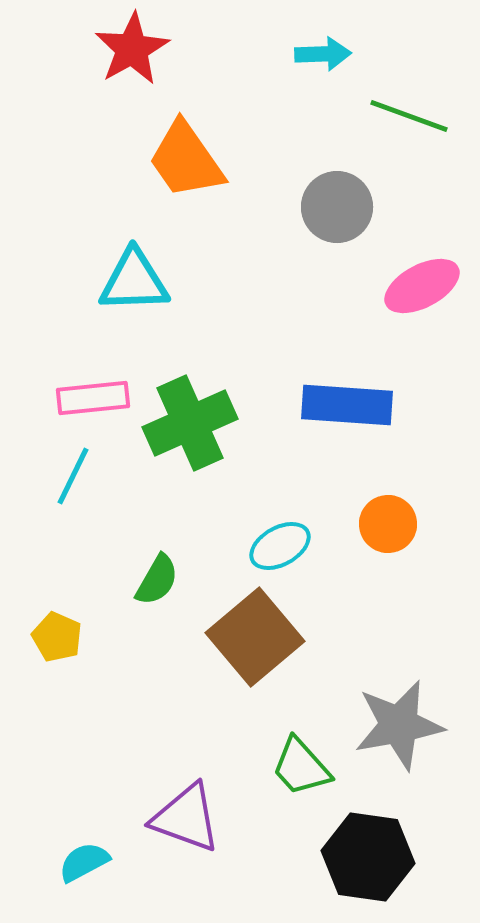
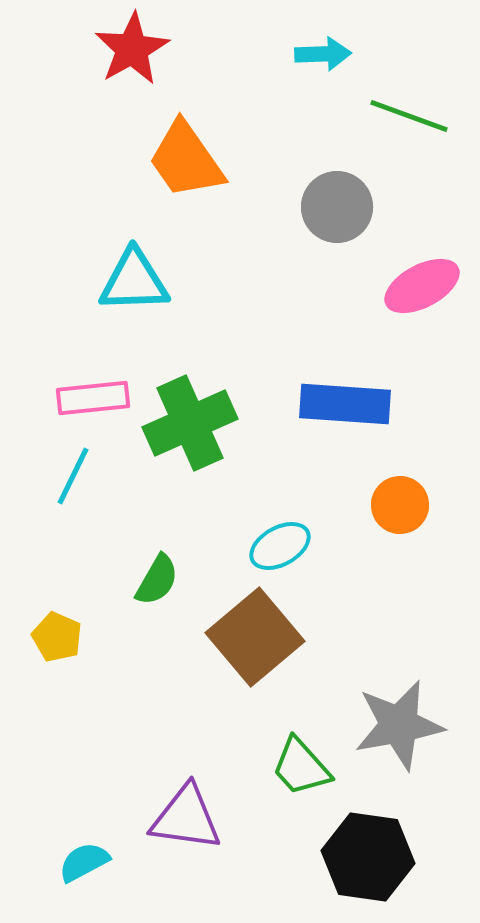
blue rectangle: moved 2 px left, 1 px up
orange circle: moved 12 px right, 19 px up
purple triangle: rotated 12 degrees counterclockwise
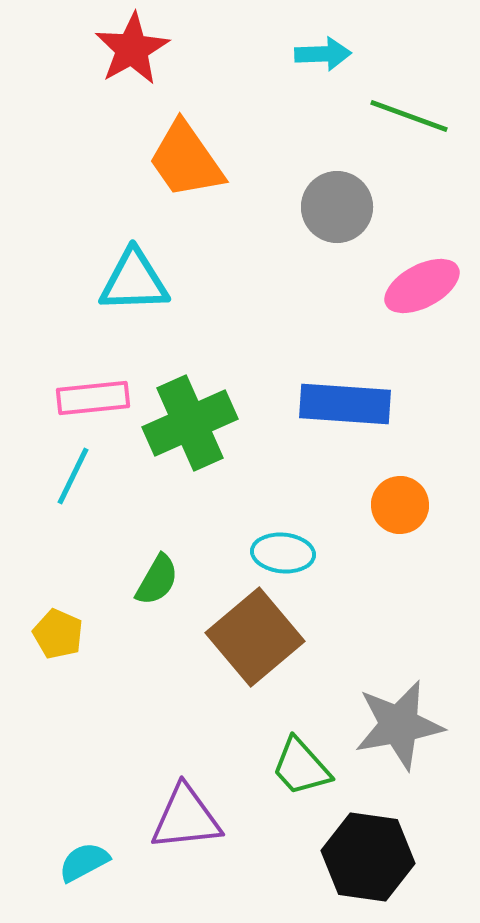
cyan ellipse: moved 3 px right, 7 px down; rotated 34 degrees clockwise
yellow pentagon: moved 1 px right, 3 px up
purple triangle: rotated 14 degrees counterclockwise
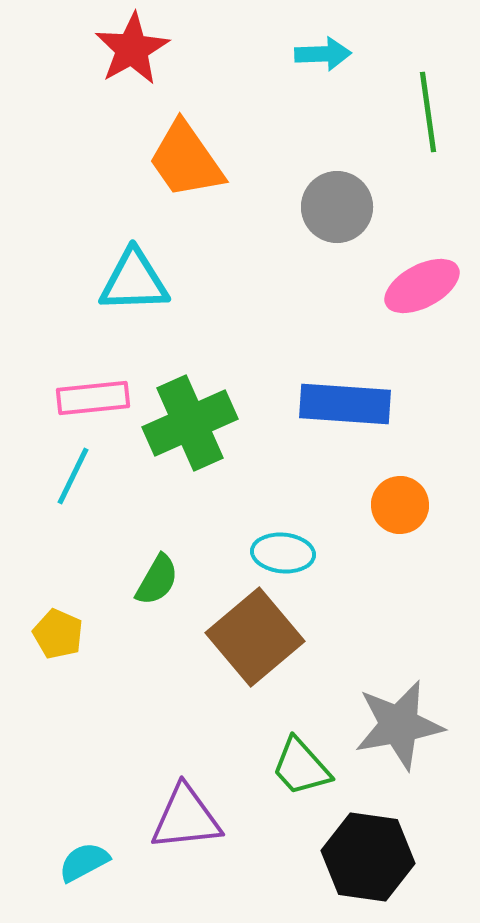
green line: moved 19 px right, 4 px up; rotated 62 degrees clockwise
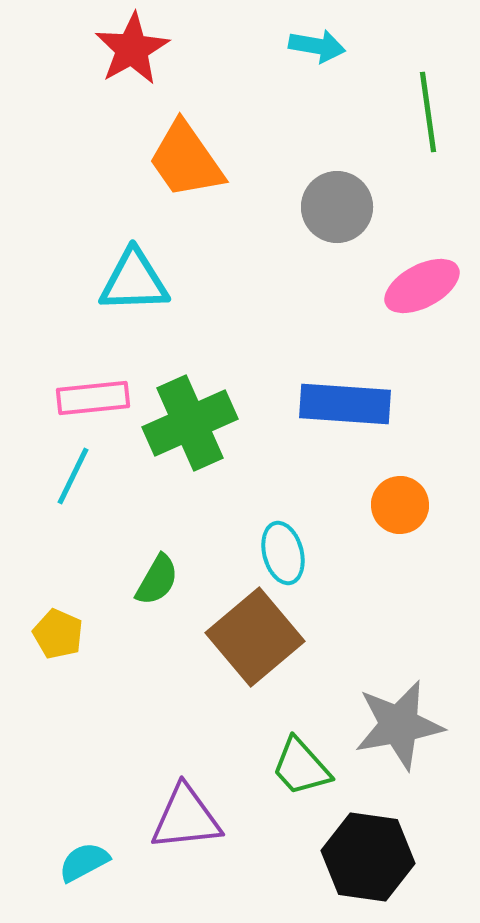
cyan arrow: moved 6 px left, 8 px up; rotated 12 degrees clockwise
cyan ellipse: rotated 70 degrees clockwise
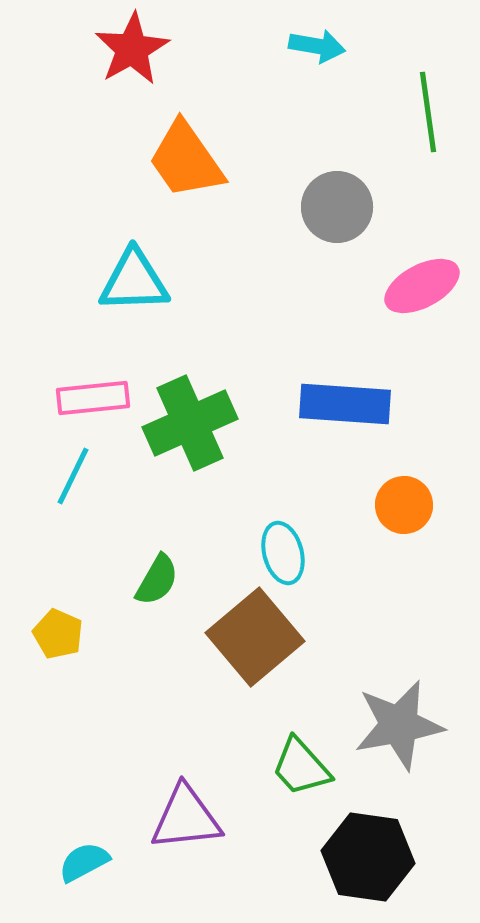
orange circle: moved 4 px right
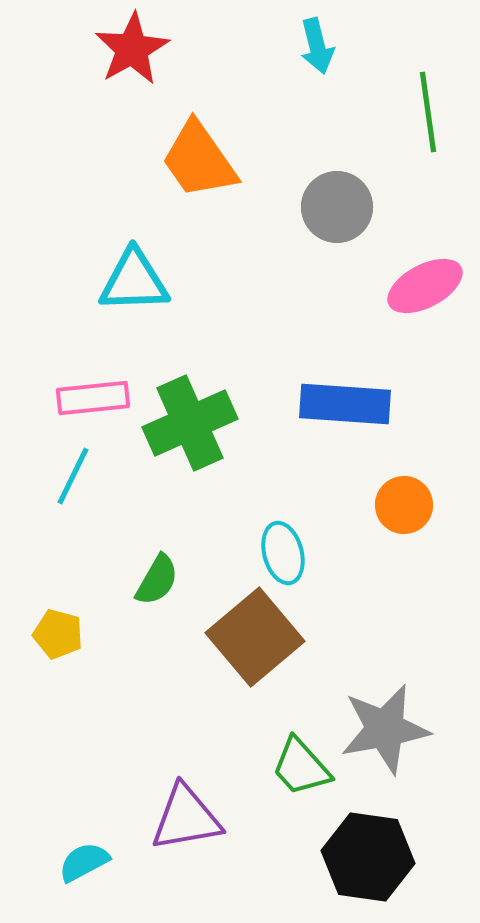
cyan arrow: rotated 66 degrees clockwise
orange trapezoid: moved 13 px right
pink ellipse: moved 3 px right
yellow pentagon: rotated 9 degrees counterclockwise
gray star: moved 14 px left, 4 px down
purple triangle: rotated 4 degrees counterclockwise
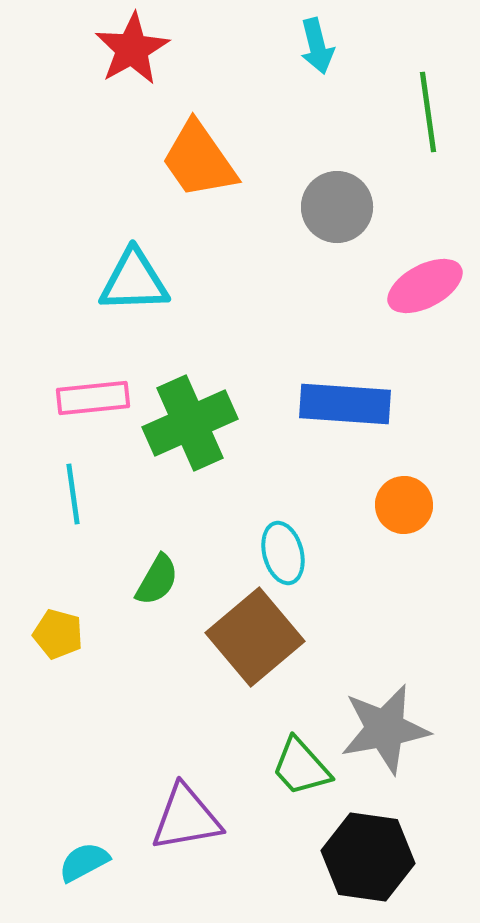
cyan line: moved 18 px down; rotated 34 degrees counterclockwise
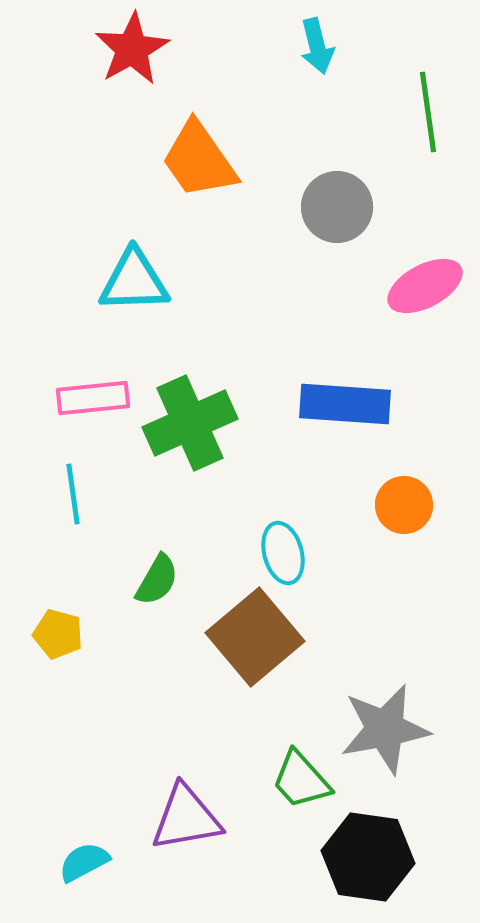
green trapezoid: moved 13 px down
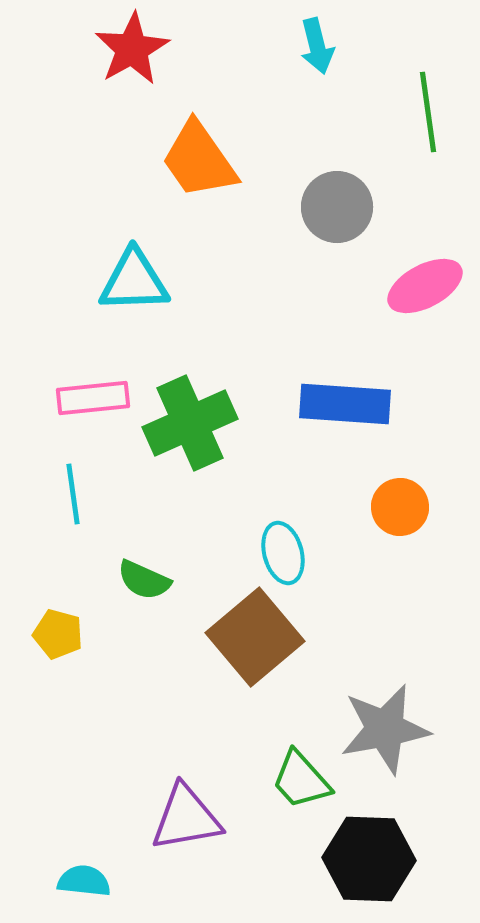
orange circle: moved 4 px left, 2 px down
green semicircle: moved 13 px left; rotated 84 degrees clockwise
black hexagon: moved 1 px right, 2 px down; rotated 6 degrees counterclockwise
cyan semicircle: moved 19 px down; rotated 34 degrees clockwise
